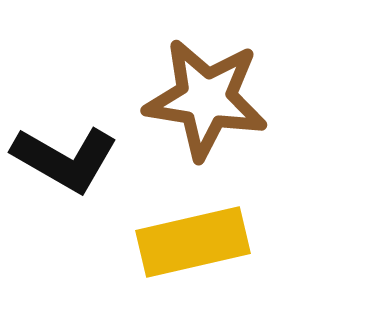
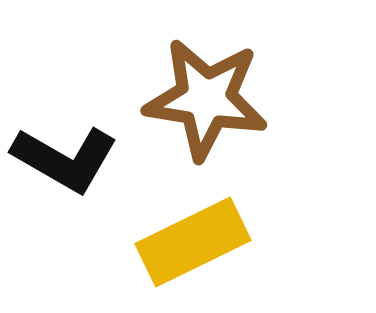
yellow rectangle: rotated 13 degrees counterclockwise
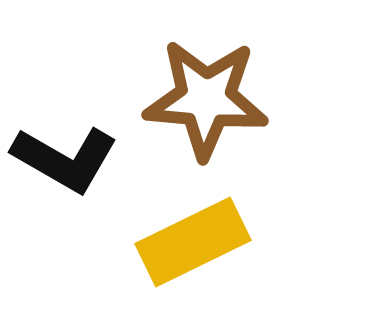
brown star: rotated 4 degrees counterclockwise
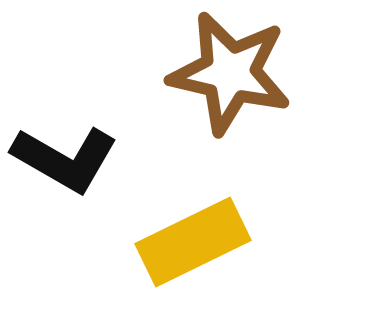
brown star: moved 24 px right, 26 px up; rotated 8 degrees clockwise
